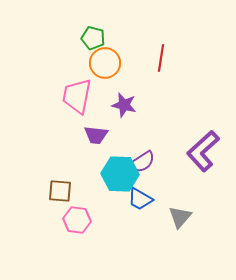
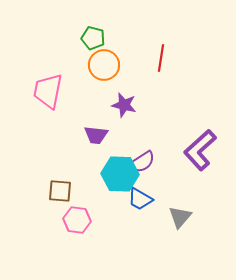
orange circle: moved 1 px left, 2 px down
pink trapezoid: moved 29 px left, 5 px up
purple L-shape: moved 3 px left, 1 px up
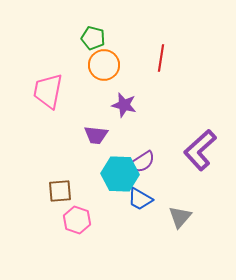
brown square: rotated 10 degrees counterclockwise
pink hexagon: rotated 12 degrees clockwise
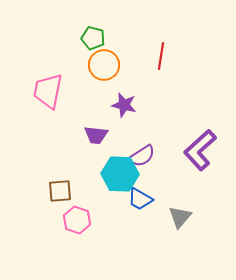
red line: moved 2 px up
purple semicircle: moved 6 px up
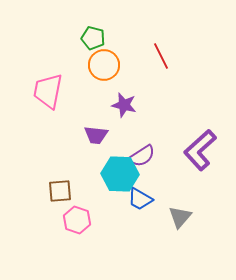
red line: rotated 36 degrees counterclockwise
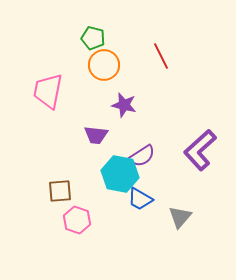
cyan hexagon: rotated 9 degrees clockwise
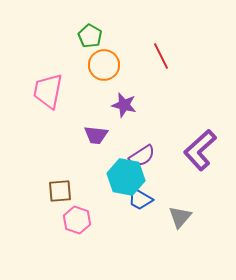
green pentagon: moved 3 px left, 2 px up; rotated 15 degrees clockwise
cyan hexagon: moved 6 px right, 3 px down
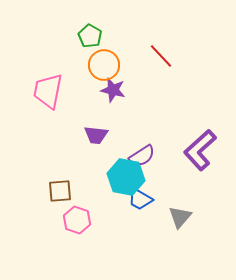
red line: rotated 16 degrees counterclockwise
purple star: moved 11 px left, 15 px up
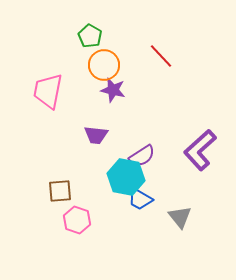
gray triangle: rotated 20 degrees counterclockwise
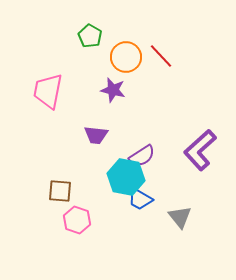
orange circle: moved 22 px right, 8 px up
brown square: rotated 10 degrees clockwise
